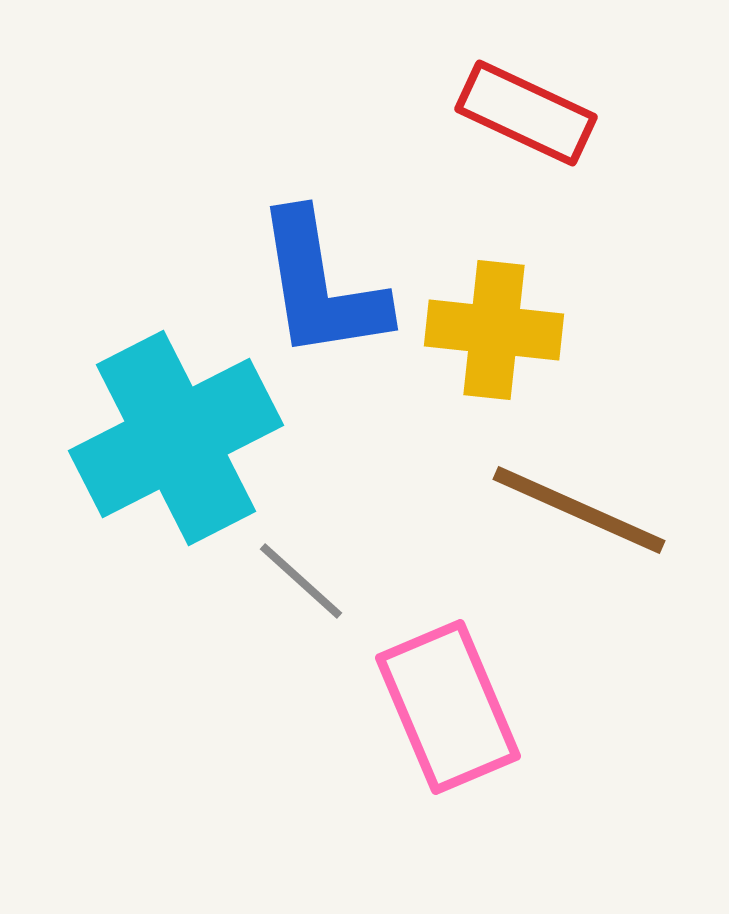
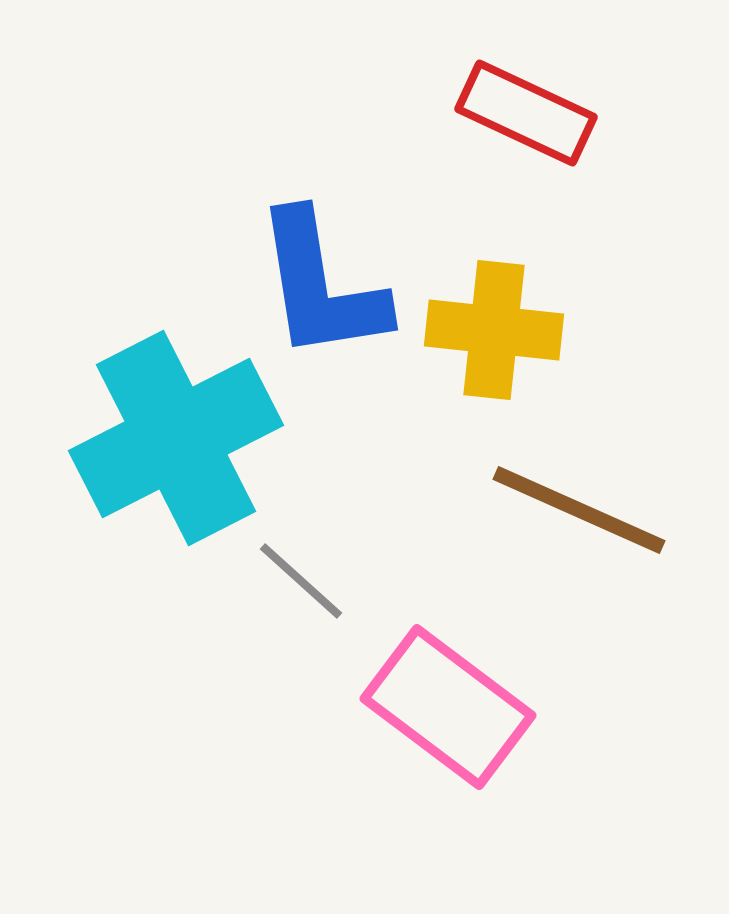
pink rectangle: rotated 30 degrees counterclockwise
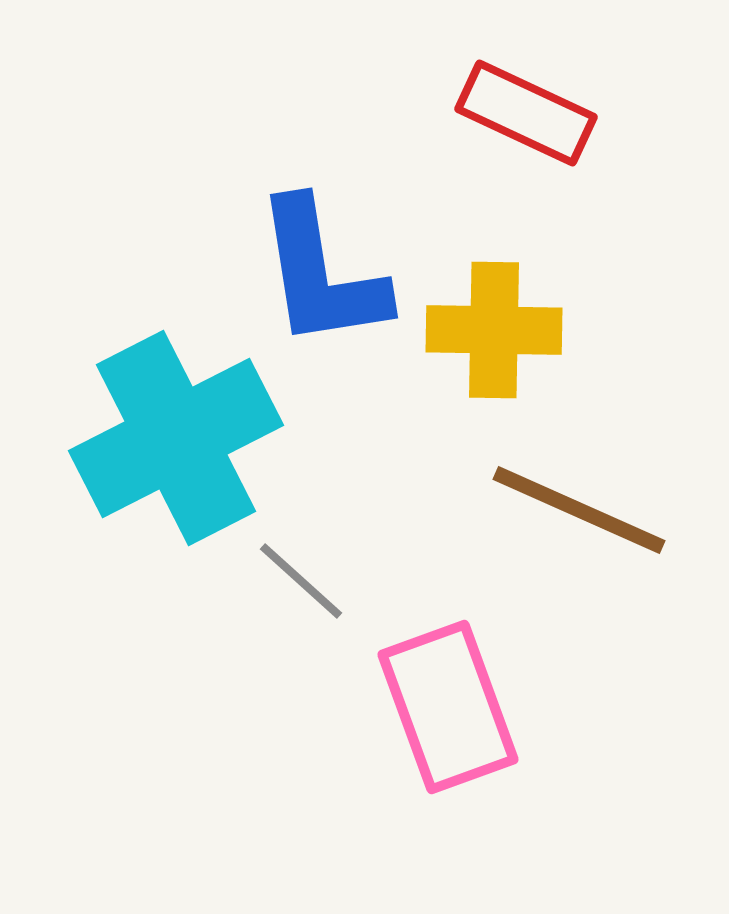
blue L-shape: moved 12 px up
yellow cross: rotated 5 degrees counterclockwise
pink rectangle: rotated 33 degrees clockwise
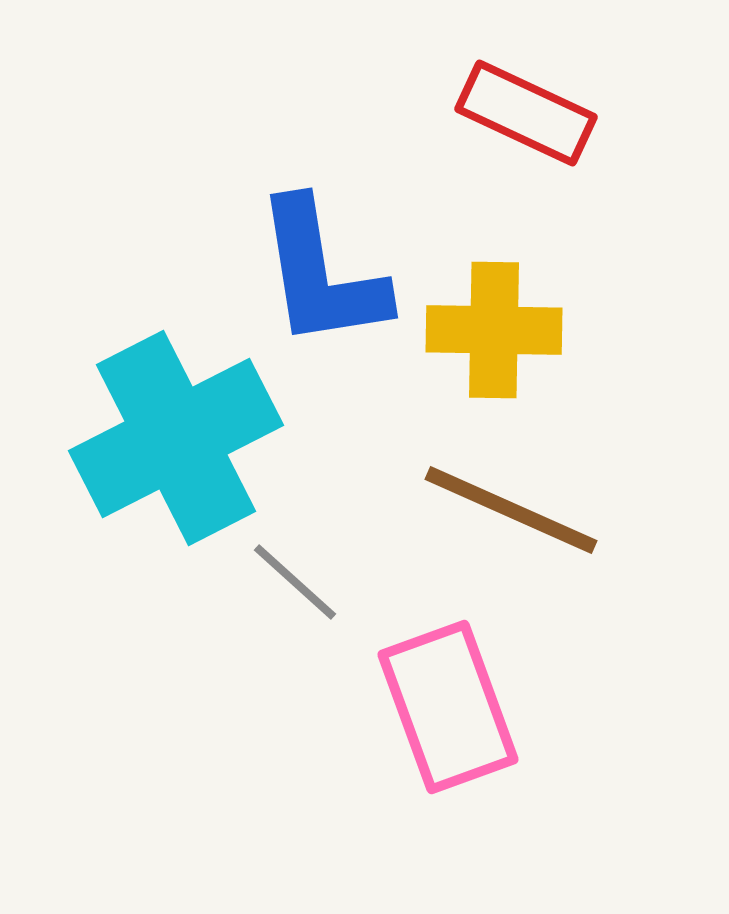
brown line: moved 68 px left
gray line: moved 6 px left, 1 px down
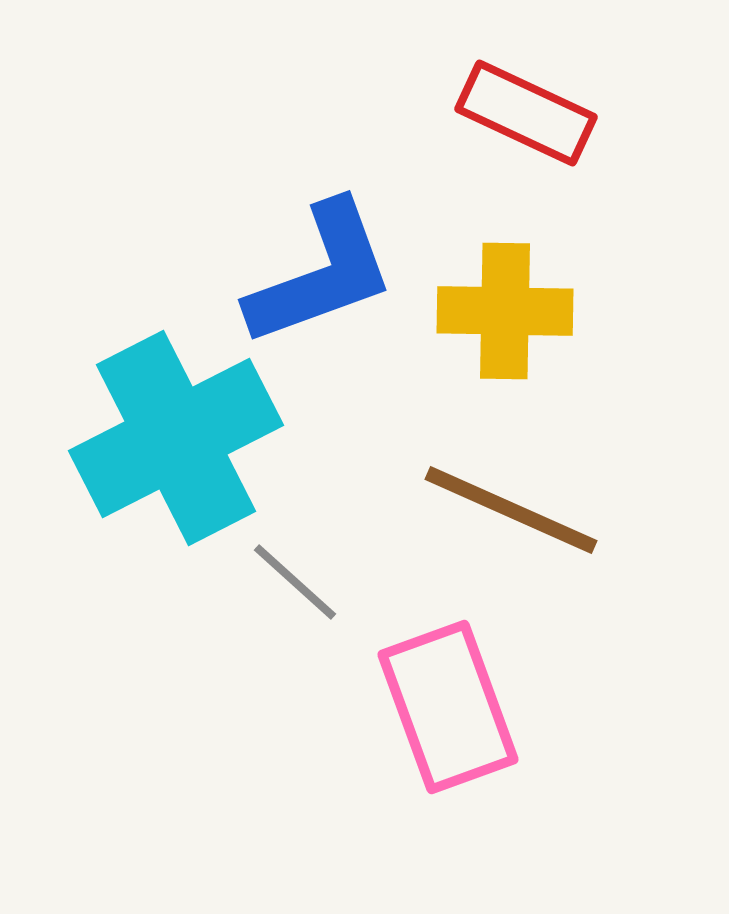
blue L-shape: rotated 101 degrees counterclockwise
yellow cross: moved 11 px right, 19 px up
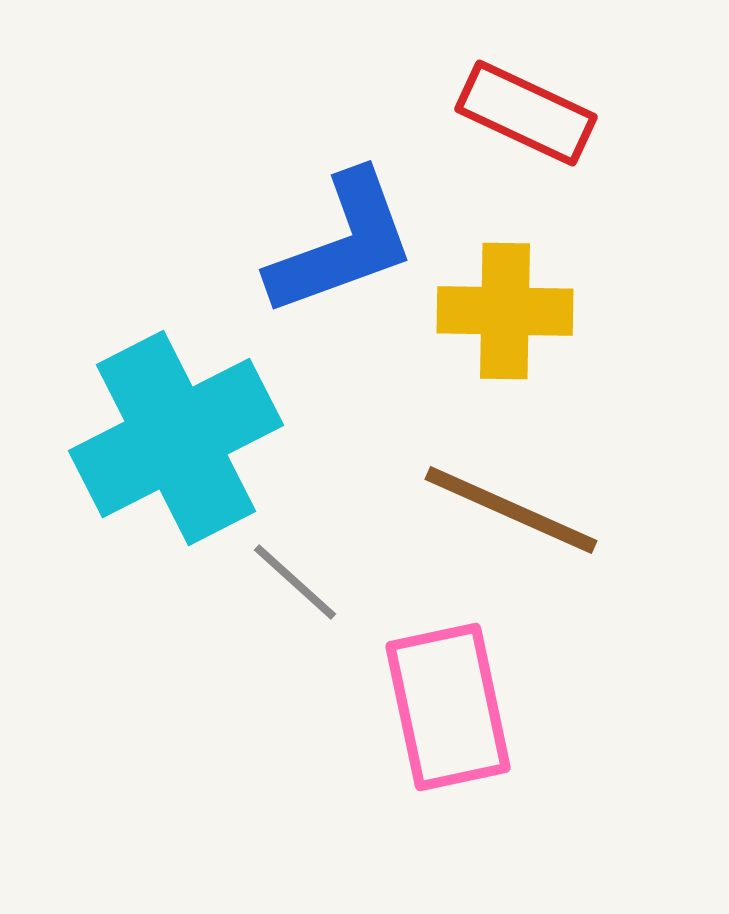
blue L-shape: moved 21 px right, 30 px up
pink rectangle: rotated 8 degrees clockwise
